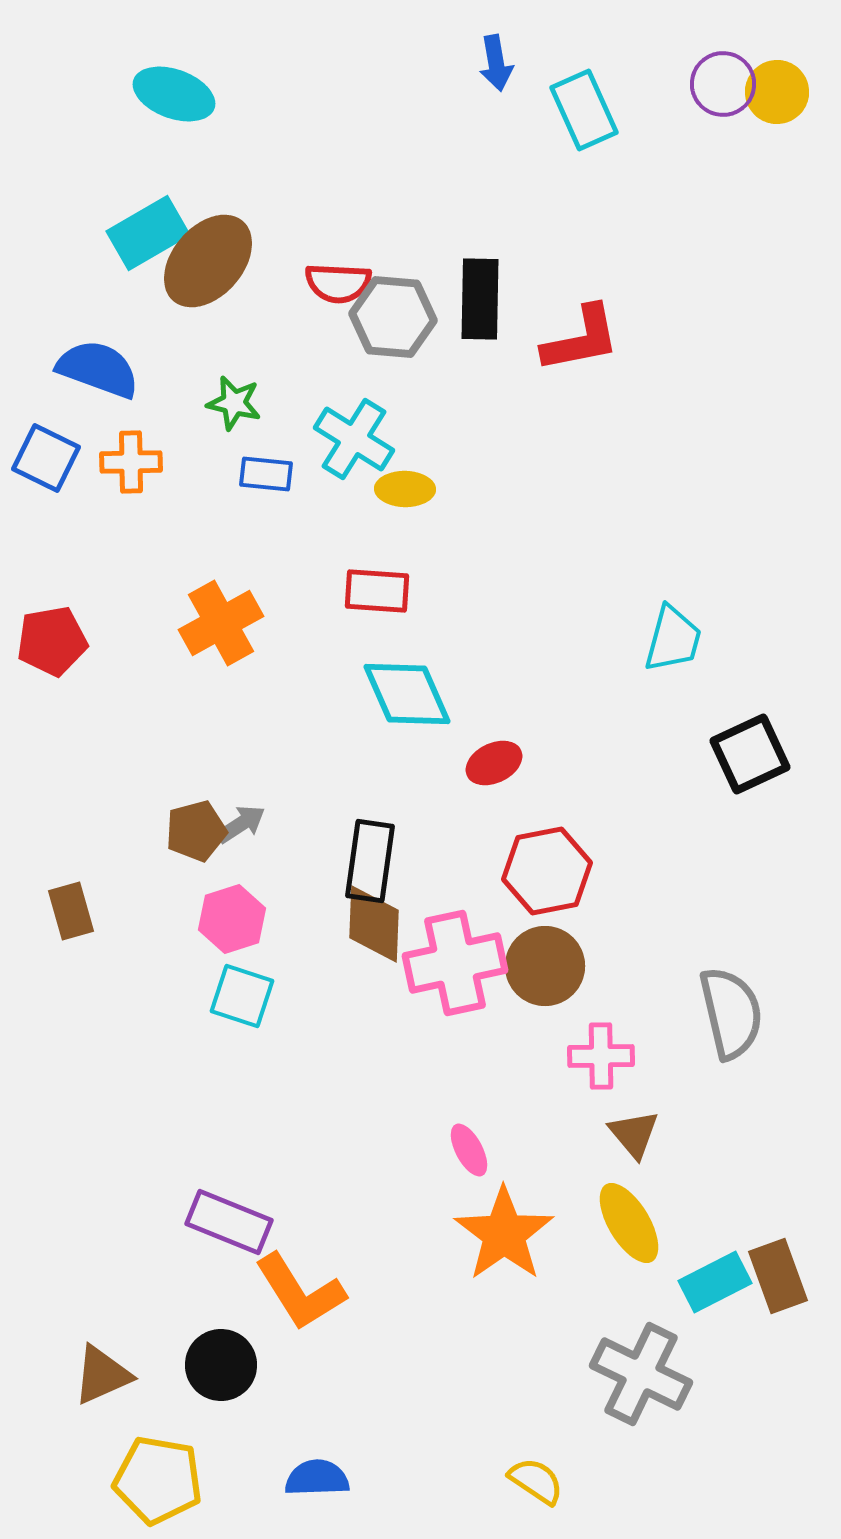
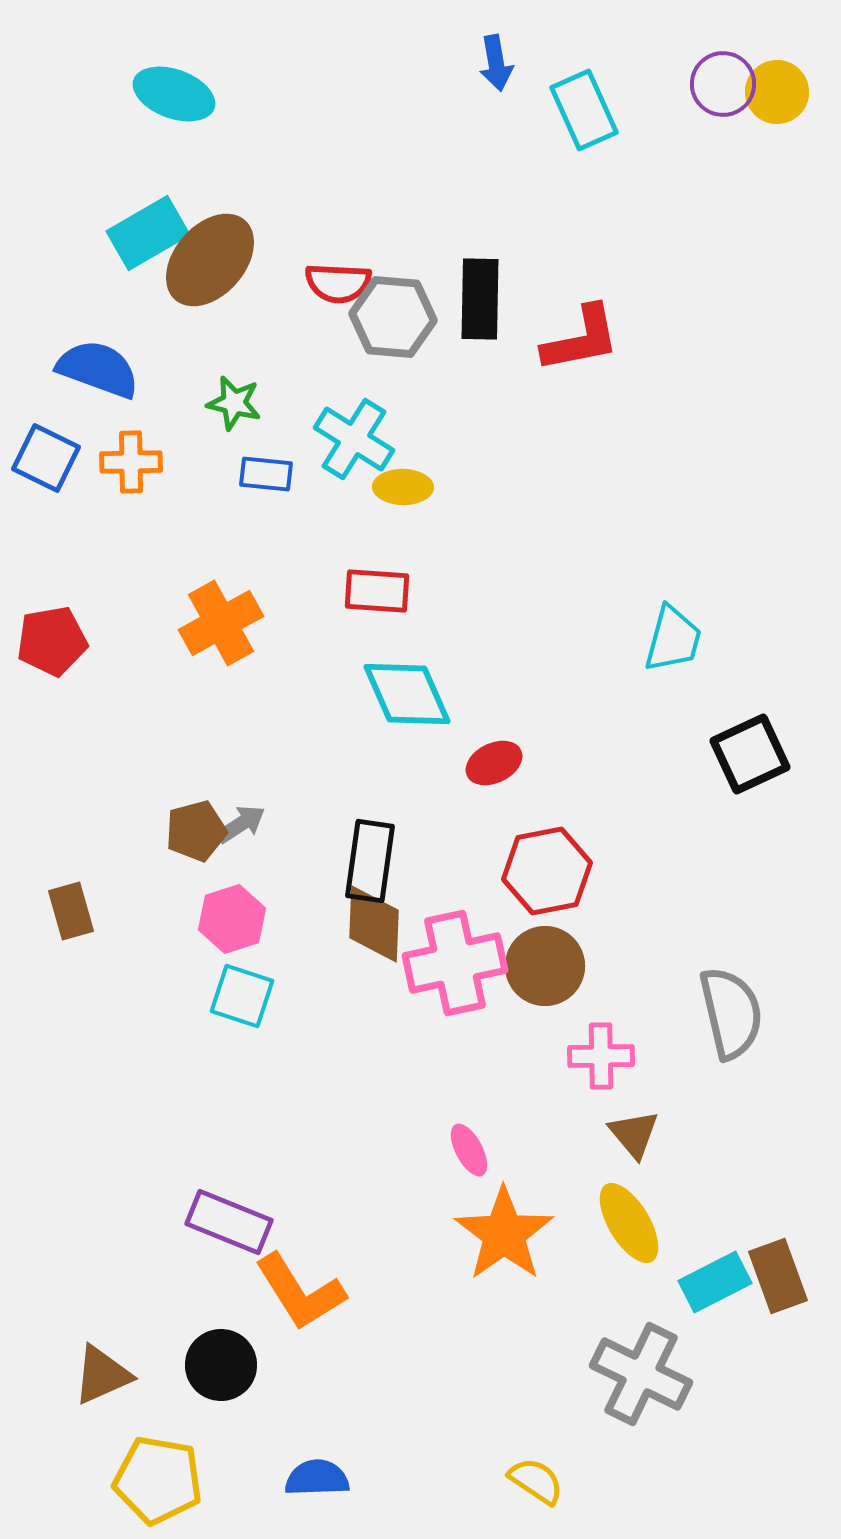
brown ellipse at (208, 261): moved 2 px right, 1 px up
yellow ellipse at (405, 489): moved 2 px left, 2 px up
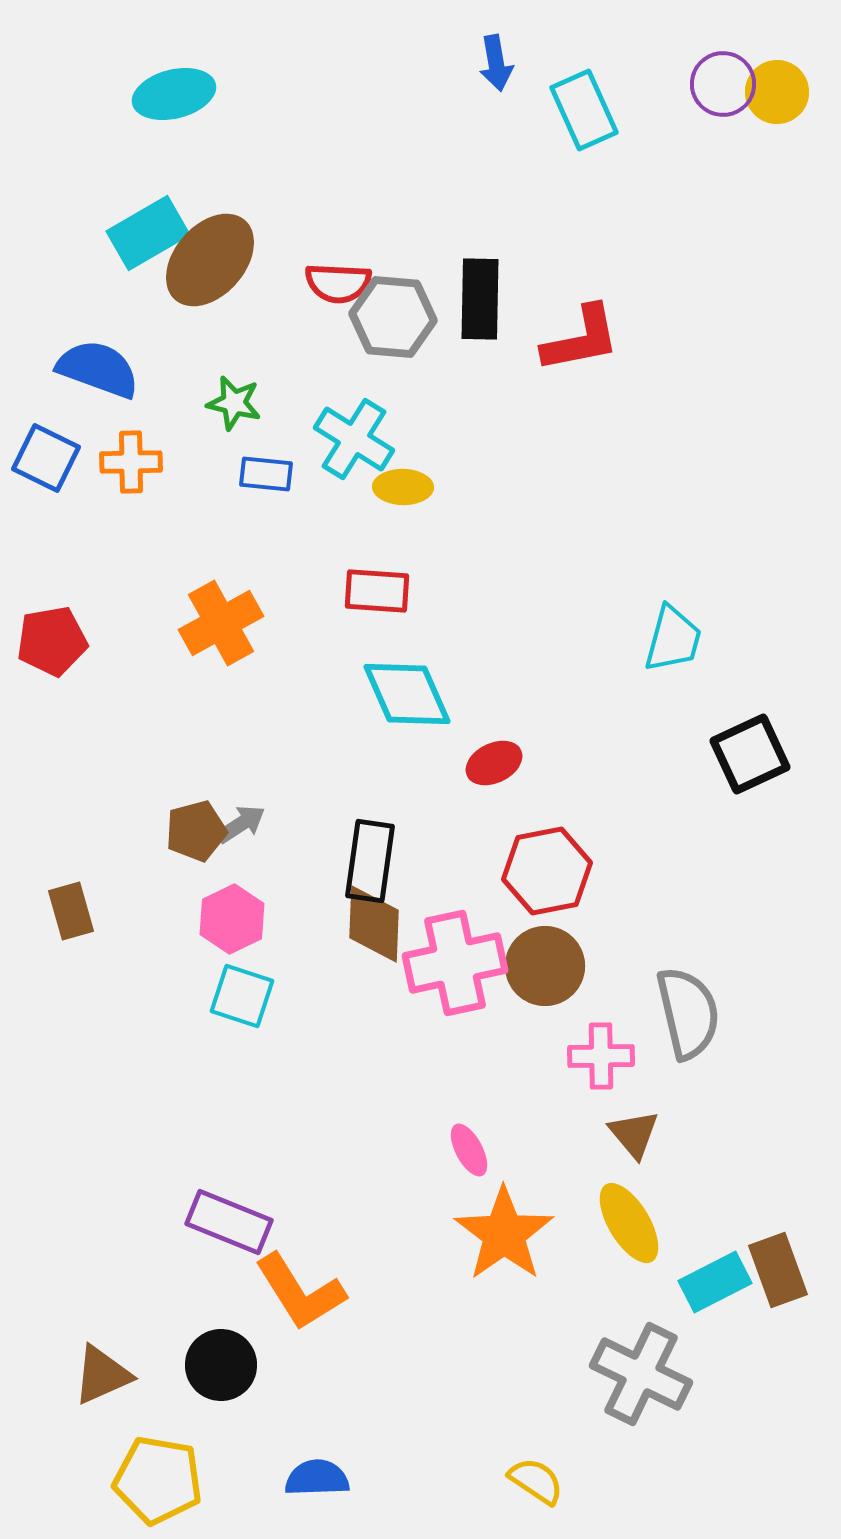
cyan ellipse at (174, 94): rotated 34 degrees counterclockwise
pink hexagon at (232, 919): rotated 8 degrees counterclockwise
gray semicircle at (731, 1013): moved 43 px left
brown rectangle at (778, 1276): moved 6 px up
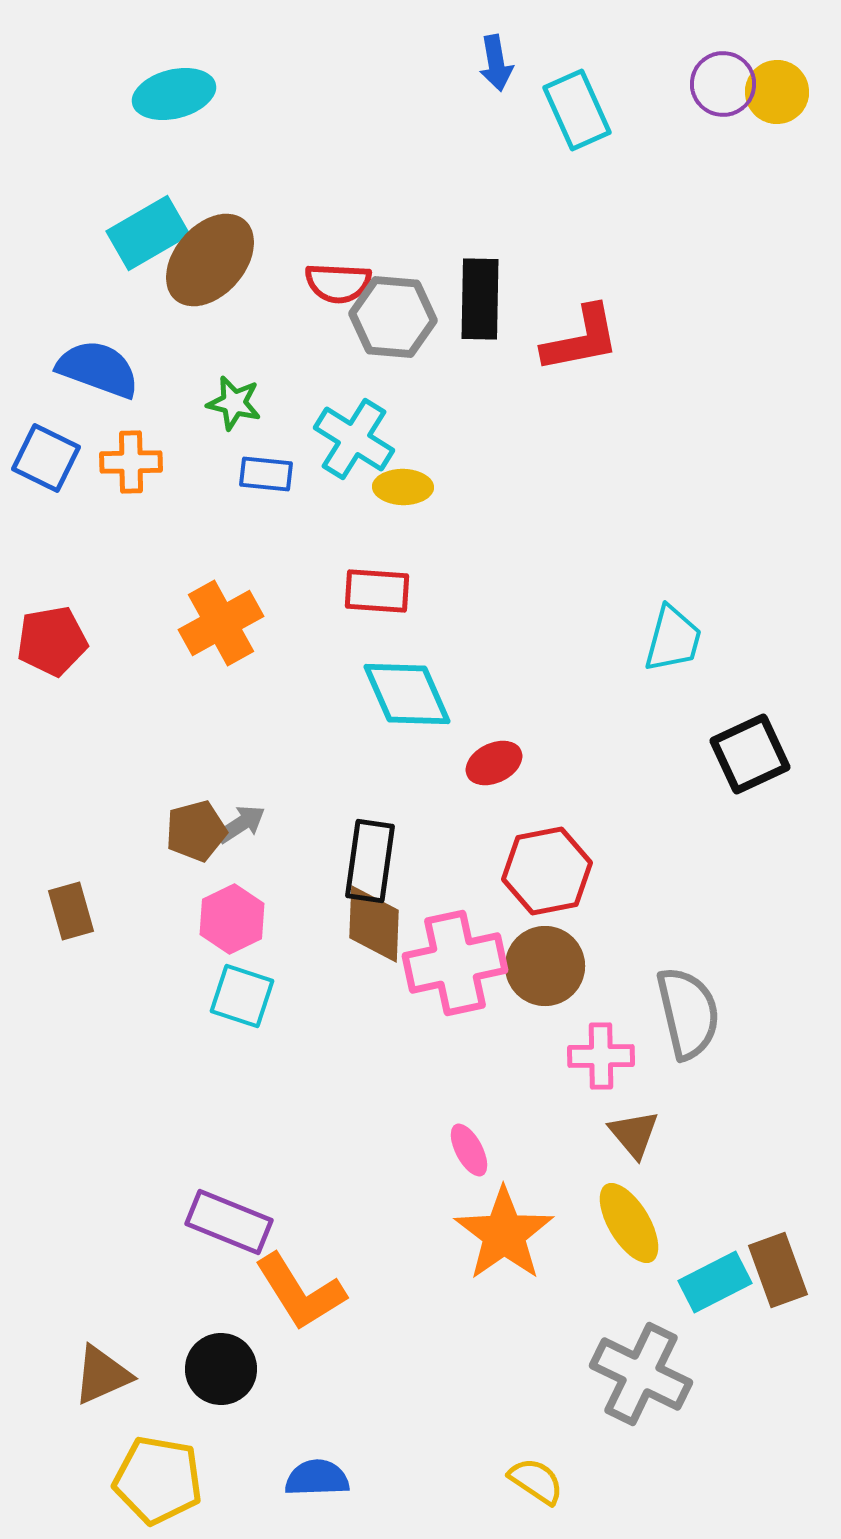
cyan rectangle at (584, 110): moved 7 px left
black circle at (221, 1365): moved 4 px down
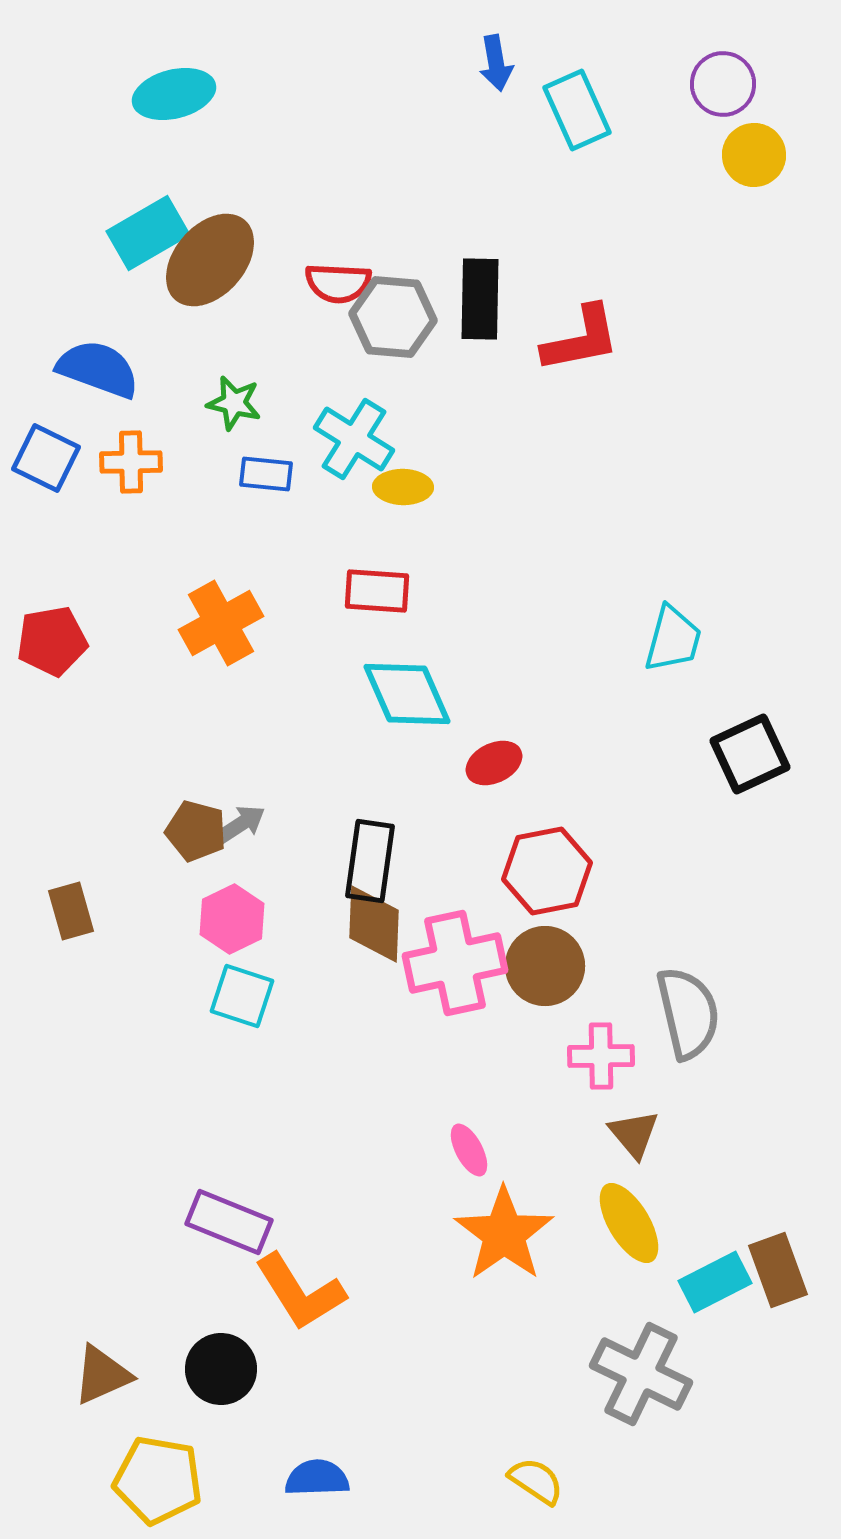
yellow circle at (777, 92): moved 23 px left, 63 px down
brown pentagon at (196, 831): rotated 30 degrees clockwise
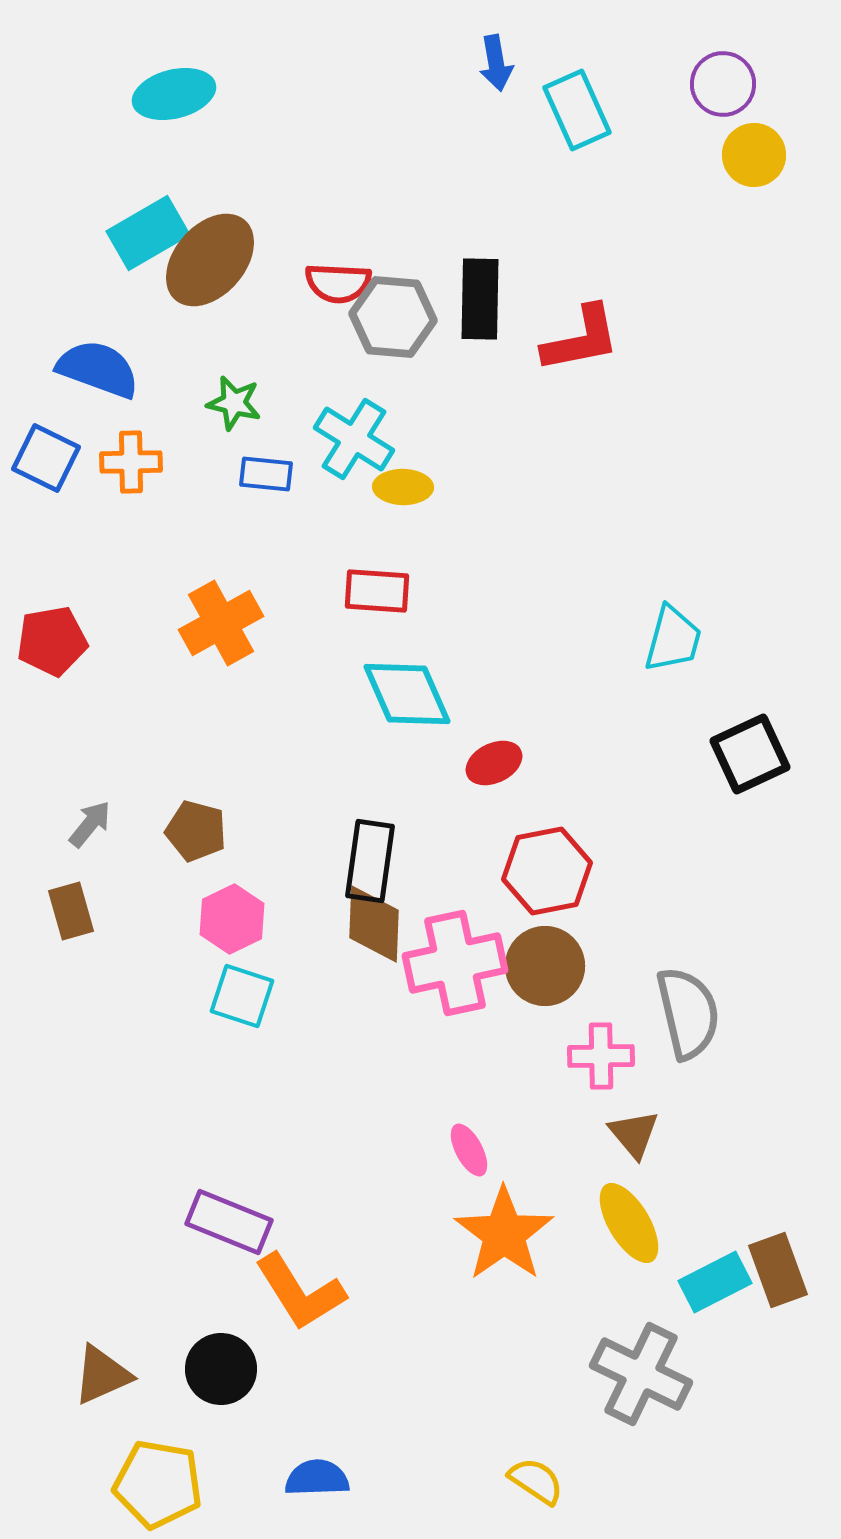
gray arrow at (241, 824): moved 151 px left; rotated 18 degrees counterclockwise
yellow pentagon at (158, 1480): moved 4 px down
